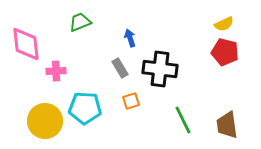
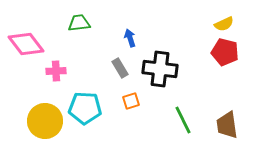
green trapezoid: moved 1 px left, 1 px down; rotated 15 degrees clockwise
pink diamond: rotated 30 degrees counterclockwise
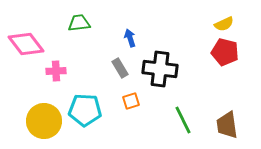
cyan pentagon: moved 2 px down
yellow circle: moved 1 px left
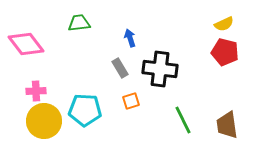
pink cross: moved 20 px left, 20 px down
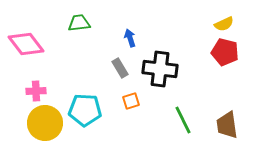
yellow circle: moved 1 px right, 2 px down
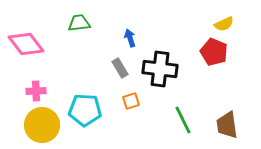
red pentagon: moved 11 px left; rotated 8 degrees clockwise
yellow circle: moved 3 px left, 2 px down
